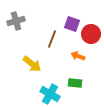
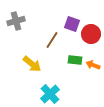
brown line: moved 1 px down; rotated 12 degrees clockwise
orange arrow: moved 15 px right, 9 px down
green rectangle: moved 23 px up
cyan cross: rotated 18 degrees clockwise
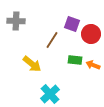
gray cross: rotated 18 degrees clockwise
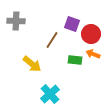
orange arrow: moved 11 px up
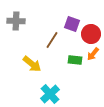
orange arrow: rotated 72 degrees counterclockwise
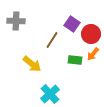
purple square: rotated 14 degrees clockwise
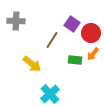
red circle: moved 1 px up
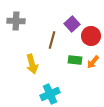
purple square: rotated 14 degrees clockwise
red circle: moved 3 px down
brown line: rotated 18 degrees counterclockwise
orange arrow: moved 8 px down
yellow arrow: rotated 36 degrees clockwise
cyan cross: rotated 18 degrees clockwise
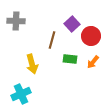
green rectangle: moved 5 px left, 1 px up
cyan cross: moved 29 px left
